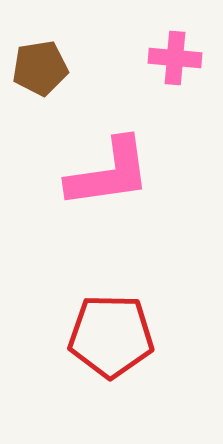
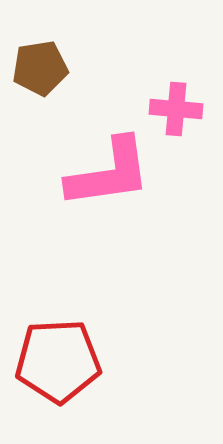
pink cross: moved 1 px right, 51 px down
red pentagon: moved 53 px left, 25 px down; rotated 4 degrees counterclockwise
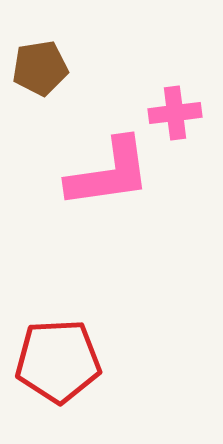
pink cross: moved 1 px left, 4 px down; rotated 12 degrees counterclockwise
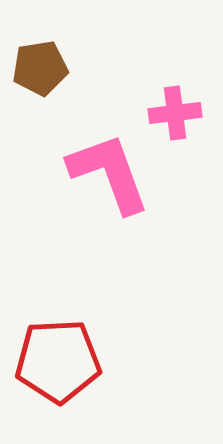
pink L-shape: rotated 102 degrees counterclockwise
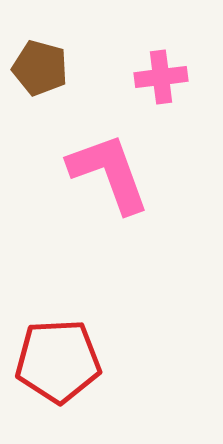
brown pentagon: rotated 24 degrees clockwise
pink cross: moved 14 px left, 36 px up
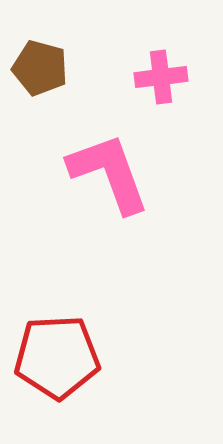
red pentagon: moved 1 px left, 4 px up
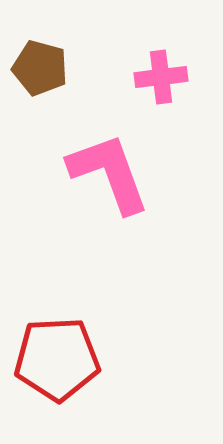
red pentagon: moved 2 px down
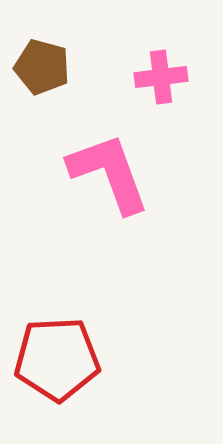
brown pentagon: moved 2 px right, 1 px up
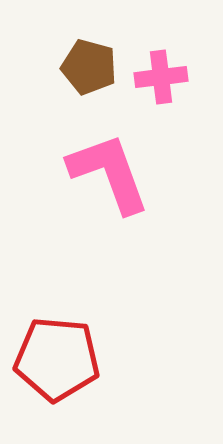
brown pentagon: moved 47 px right
red pentagon: rotated 8 degrees clockwise
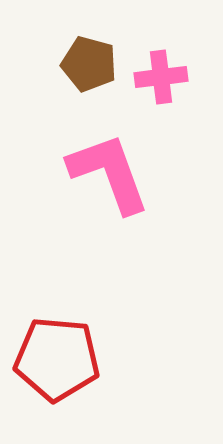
brown pentagon: moved 3 px up
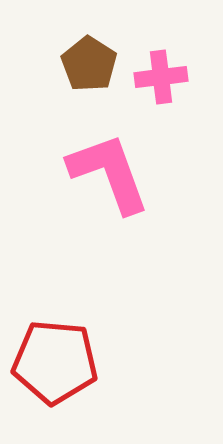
brown pentagon: rotated 18 degrees clockwise
red pentagon: moved 2 px left, 3 px down
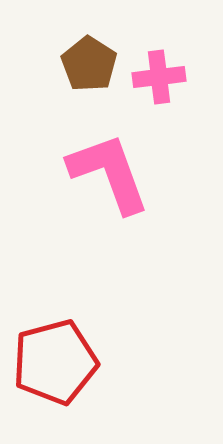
pink cross: moved 2 px left
red pentagon: rotated 20 degrees counterclockwise
